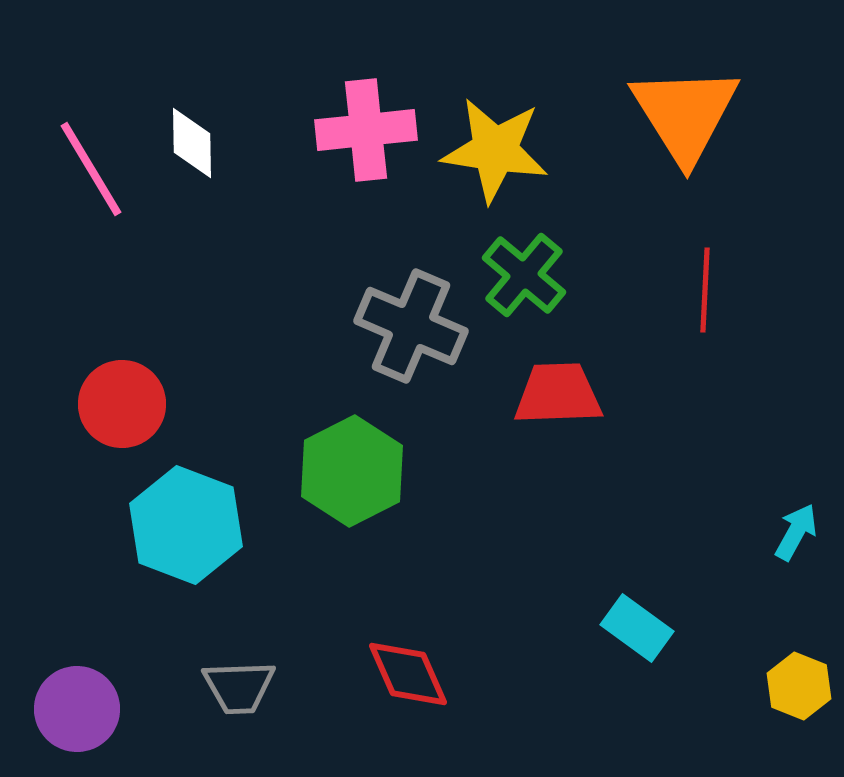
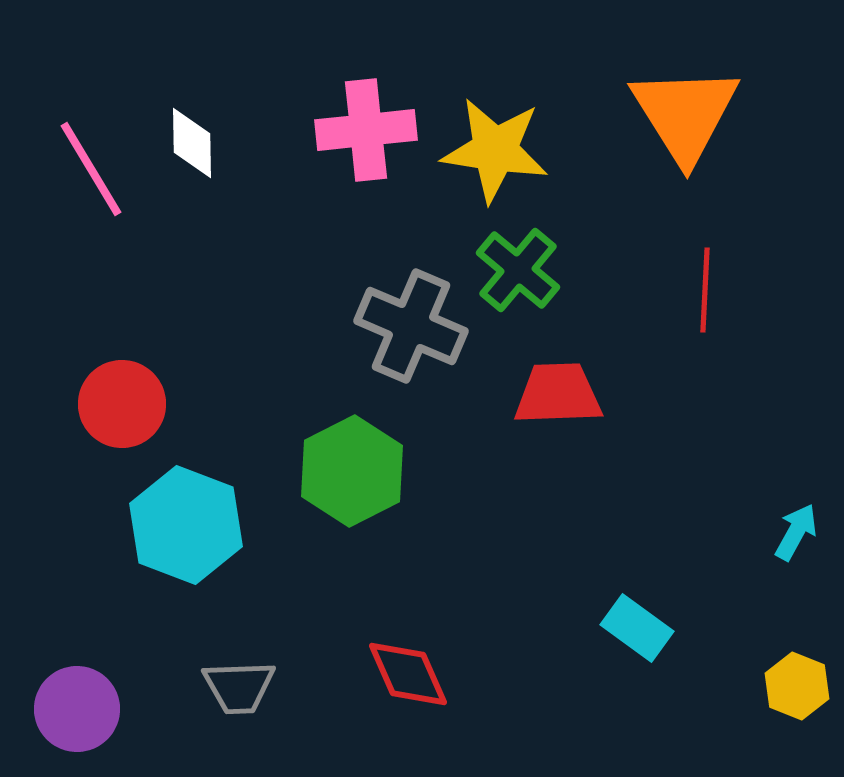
green cross: moved 6 px left, 5 px up
yellow hexagon: moved 2 px left
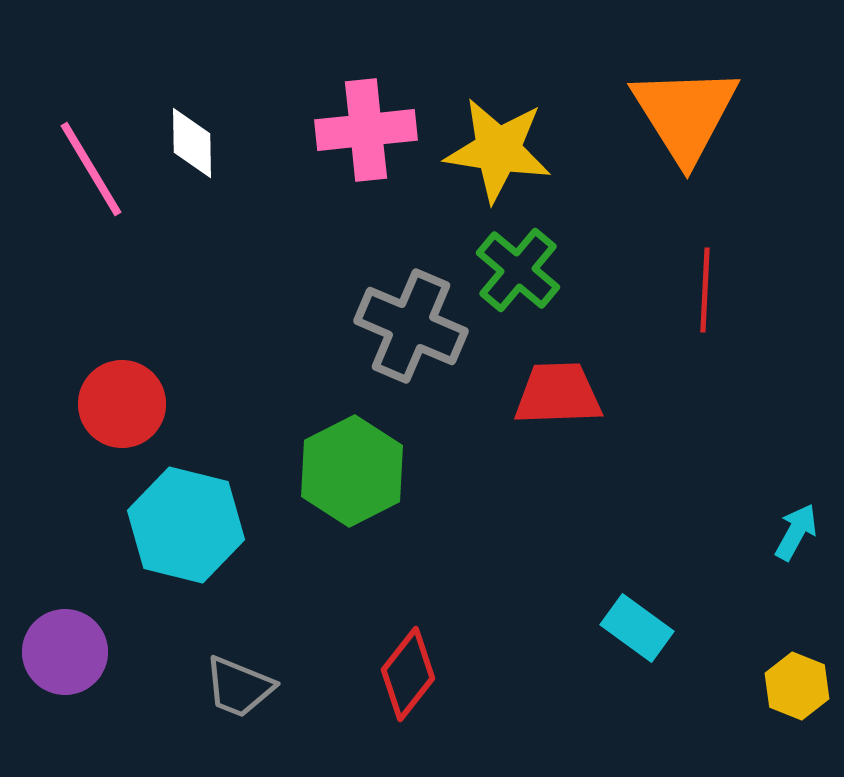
yellow star: moved 3 px right
cyan hexagon: rotated 7 degrees counterclockwise
red diamond: rotated 62 degrees clockwise
gray trapezoid: rotated 24 degrees clockwise
purple circle: moved 12 px left, 57 px up
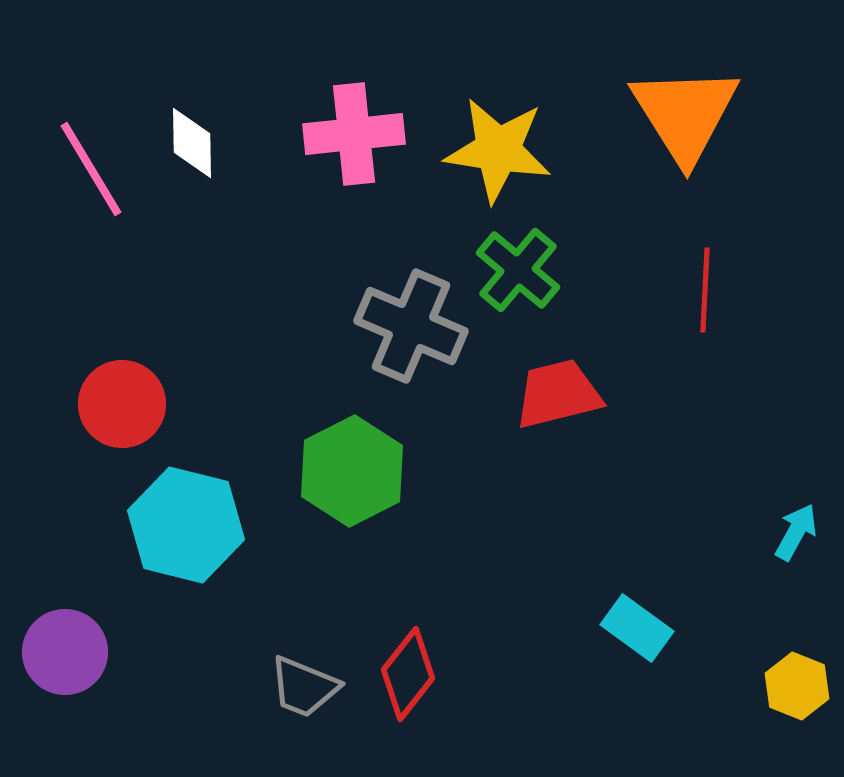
pink cross: moved 12 px left, 4 px down
red trapezoid: rotated 12 degrees counterclockwise
gray trapezoid: moved 65 px right
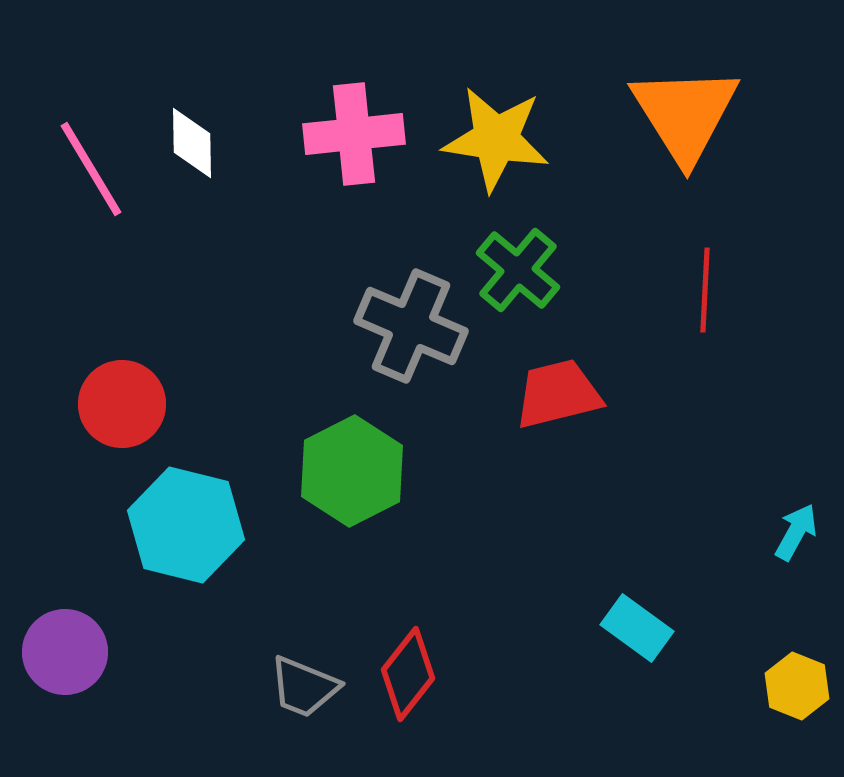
yellow star: moved 2 px left, 11 px up
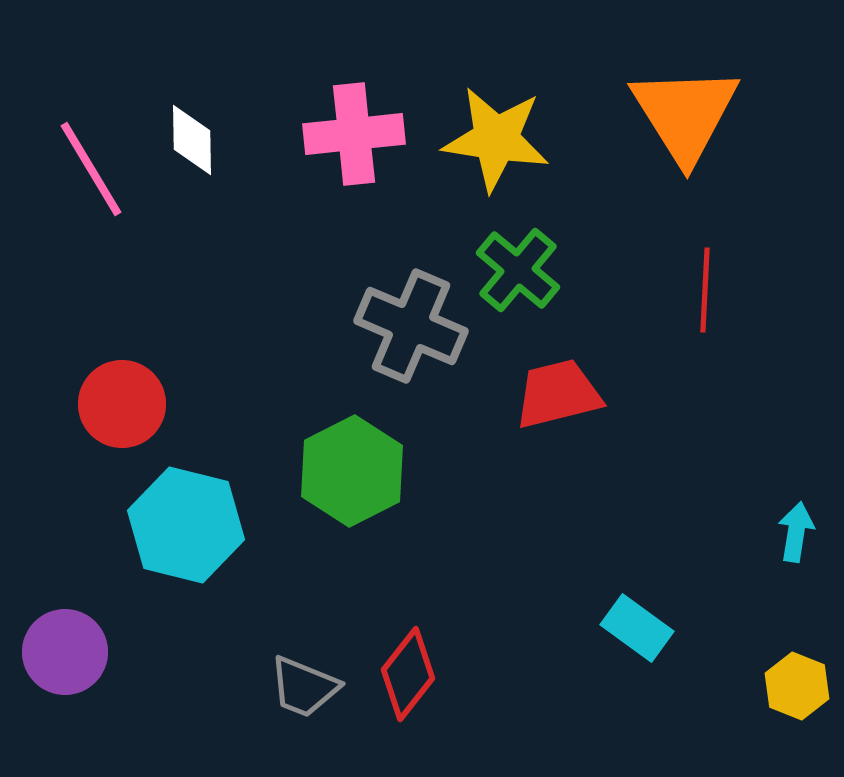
white diamond: moved 3 px up
cyan arrow: rotated 20 degrees counterclockwise
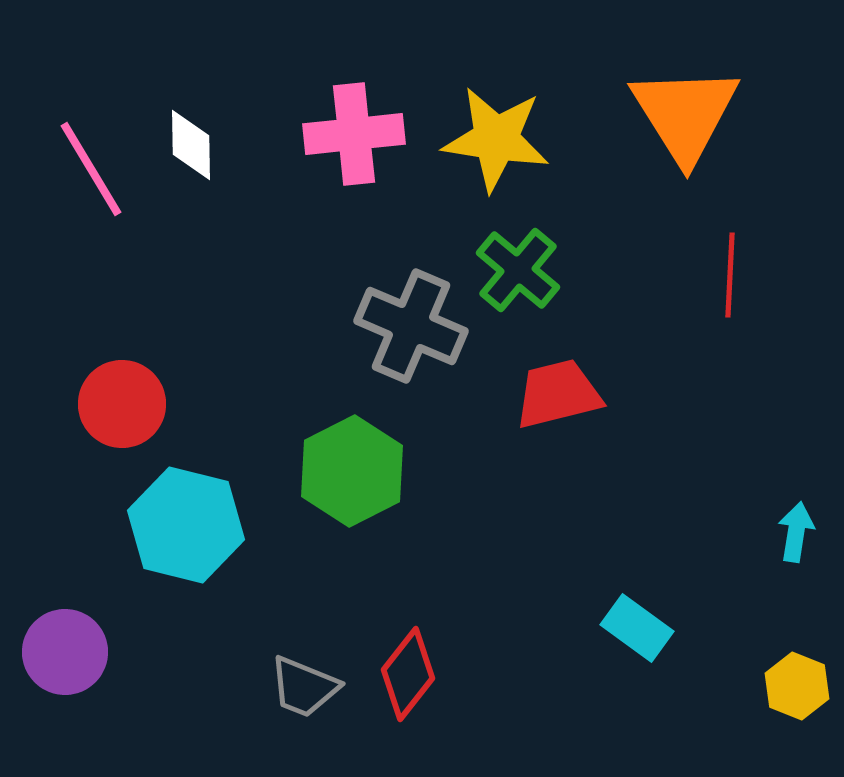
white diamond: moved 1 px left, 5 px down
red line: moved 25 px right, 15 px up
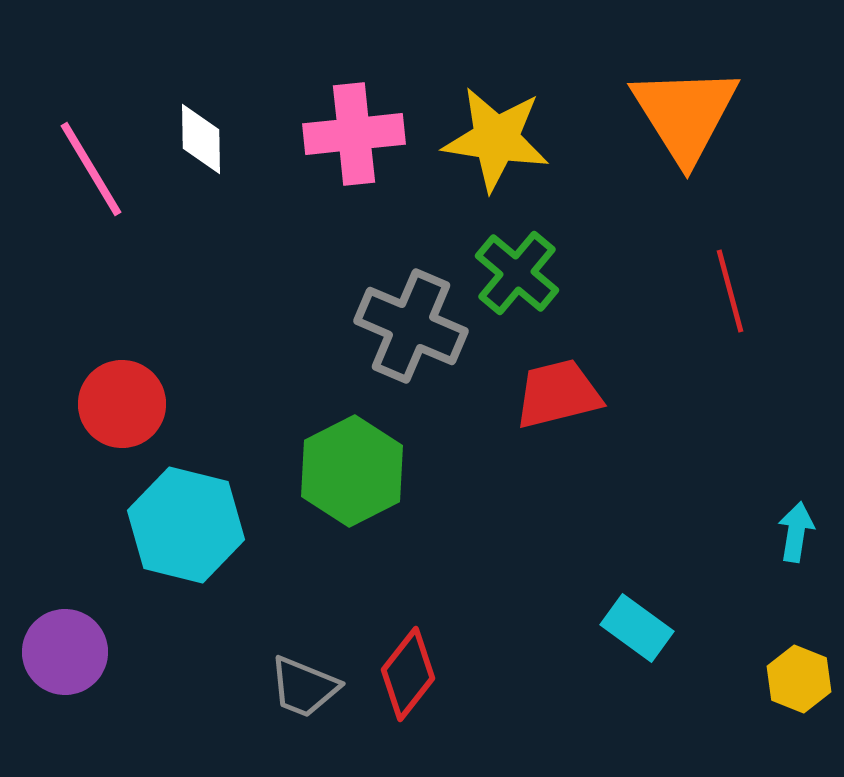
white diamond: moved 10 px right, 6 px up
green cross: moved 1 px left, 3 px down
red line: moved 16 px down; rotated 18 degrees counterclockwise
yellow hexagon: moved 2 px right, 7 px up
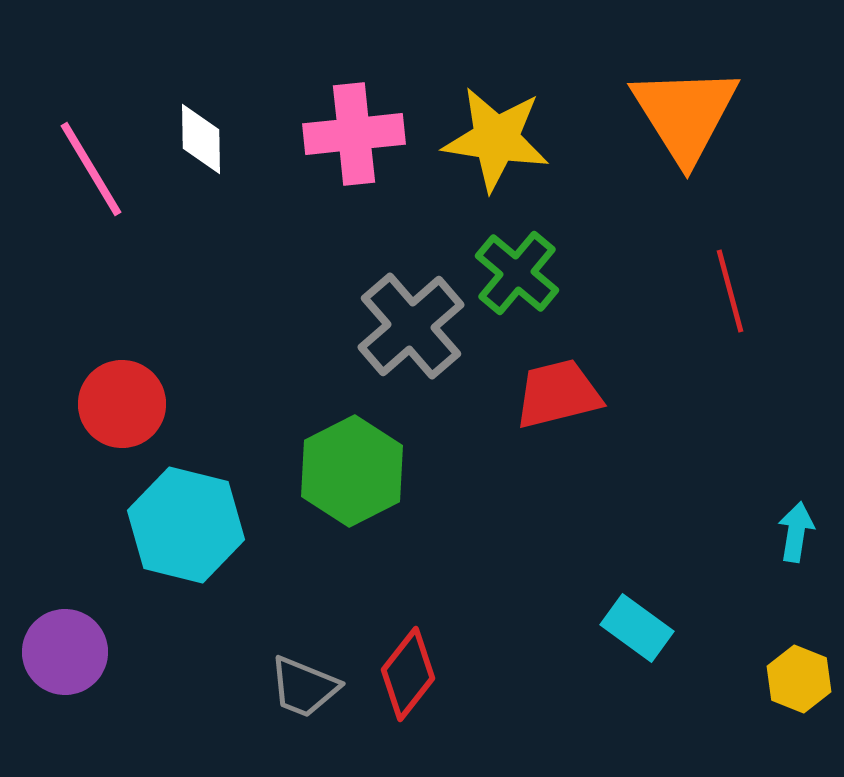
gray cross: rotated 26 degrees clockwise
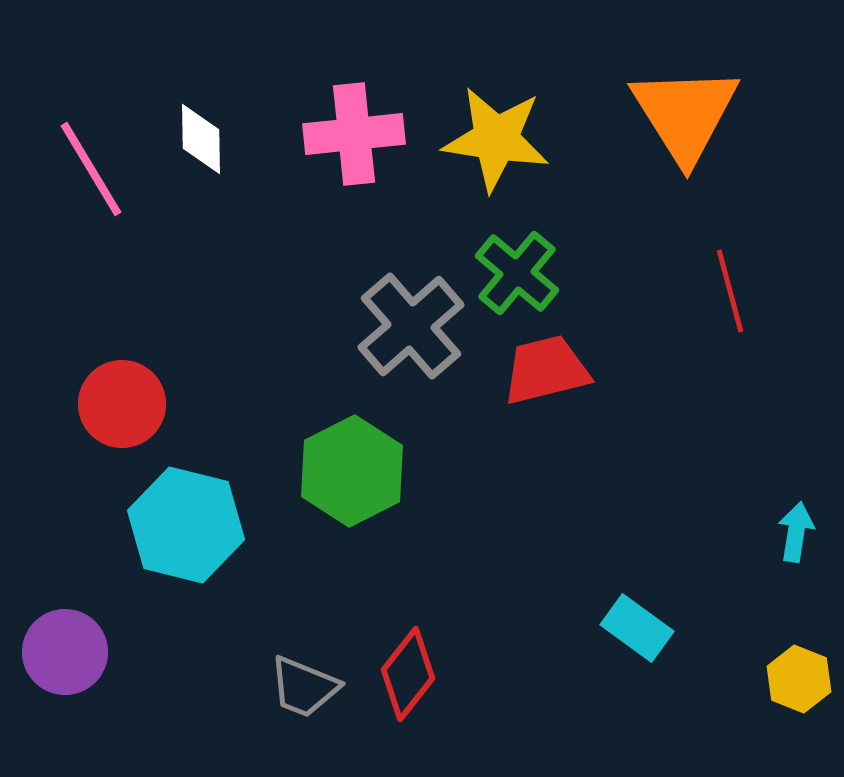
red trapezoid: moved 12 px left, 24 px up
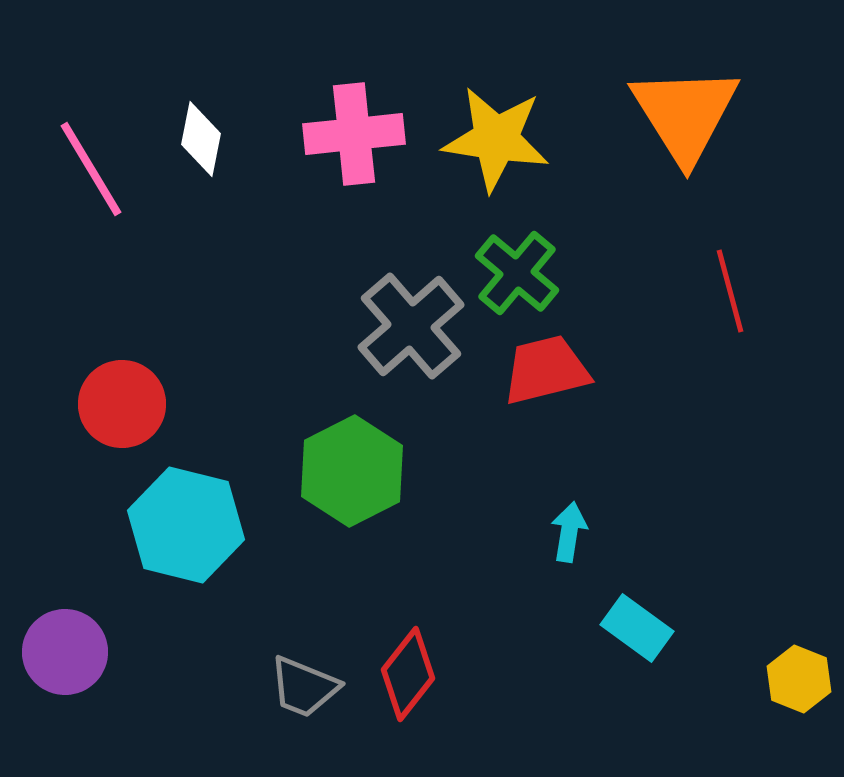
white diamond: rotated 12 degrees clockwise
cyan arrow: moved 227 px left
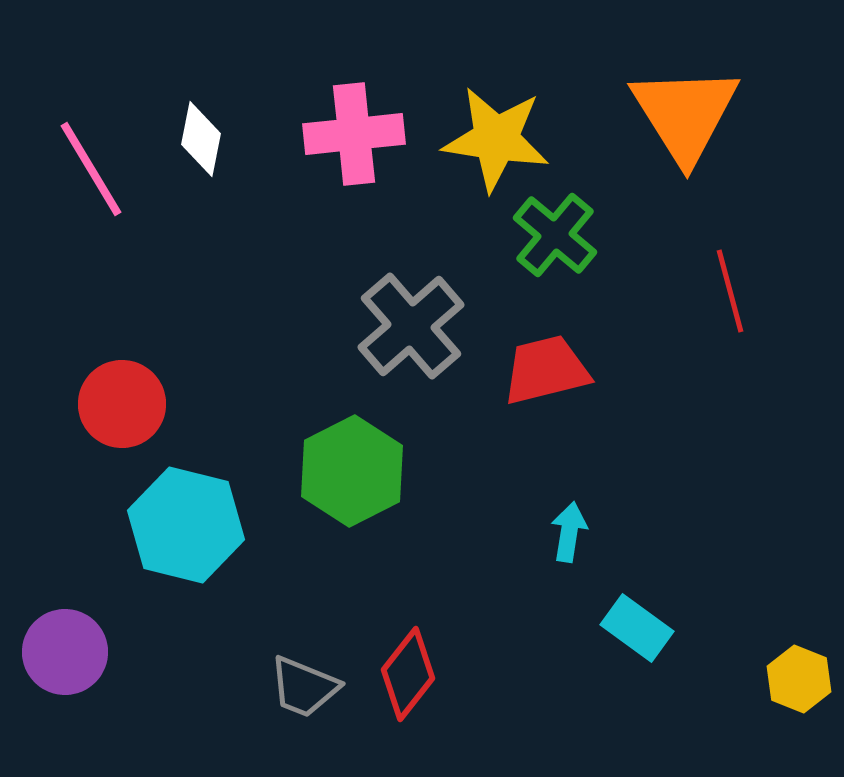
green cross: moved 38 px right, 38 px up
